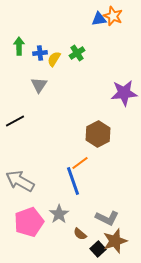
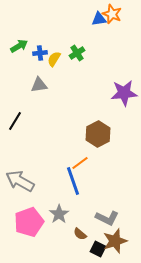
orange star: moved 1 px left, 2 px up
green arrow: rotated 60 degrees clockwise
gray triangle: rotated 48 degrees clockwise
black line: rotated 30 degrees counterclockwise
black square: rotated 21 degrees counterclockwise
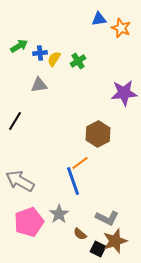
orange star: moved 9 px right, 14 px down
green cross: moved 1 px right, 8 px down
